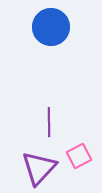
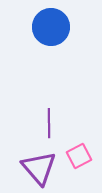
purple line: moved 1 px down
purple triangle: rotated 24 degrees counterclockwise
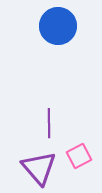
blue circle: moved 7 px right, 1 px up
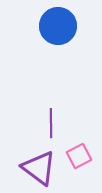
purple line: moved 2 px right
purple triangle: rotated 12 degrees counterclockwise
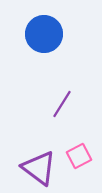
blue circle: moved 14 px left, 8 px down
purple line: moved 11 px right, 19 px up; rotated 32 degrees clockwise
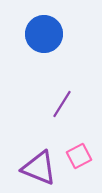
purple triangle: rotated 15 degrees counterclockwise
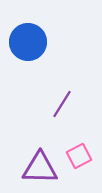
blue circle: moved 16 px left, 8 px down
purple triangle: moved 1 px right; rotated 21 degrees counterclockwise
